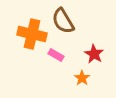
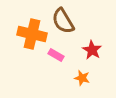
red star: moved 2 px left, 4 px up
orange star: rotated 21 degrees counterclockwise
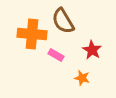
orange cross: rotated 8 degrees counterclockwise
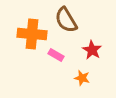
brown semicircle: moved 3 px right, 1 px up
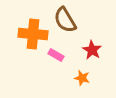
brown semicircle: moved 1 px left
orange cross: moved 1 px right
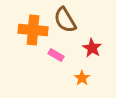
orange cross: moved 4 px up
red star: moved 2 px up
orange star: rotated 21 degrees clockwise
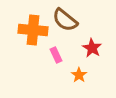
brown semicircle: rotated 20 degrees counterclockwise
pink rectangle: rotated 35 degrees clockwise
orange star: moved 3 px left, 3 px up
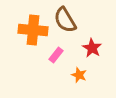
brown semicircle: rotated 20 degrees clockwise
pink rectangle: rotated 63 degrees clockwise
orange star: rotated 14 degrees counterclockwise
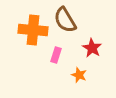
pink rectangle: rotated 21 degrees counterclockwise
